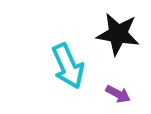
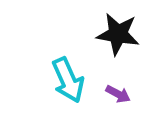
cyan arrow: moved 14 px down
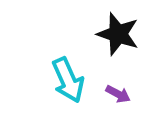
black star: rotated 9 degrees clockwise
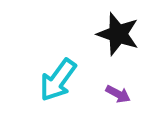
cyan arrow: moved 10 px left; rotated 60 degrees clockwise
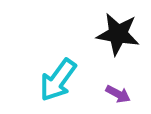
black star: rotated 9 degrees counterclockwise
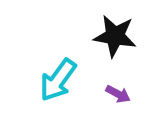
black star: moved 3 px left, 2 px down
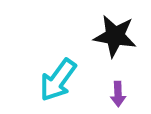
purple arrow: rotated 60 degrees clockwise
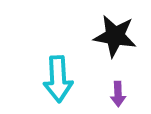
cyan arrow: moved 1 px up; rotated 39 degrees counterclockwise
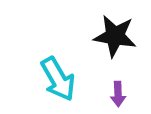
cyan arrow: rotated 27 degrees counterclockwise
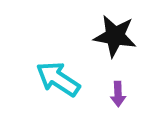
cyan arrow: rotated 153 degrees clockwise
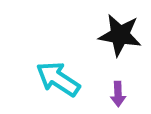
black star: moved 5 px right, 1 px up
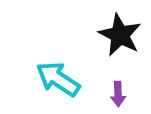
black star: rotated 18 degrees clockwise
